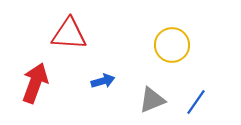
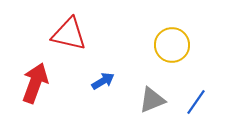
red triangle: rotated 9 degrees clockwise
blue arrow: rotated 15 degrees counterclockwise
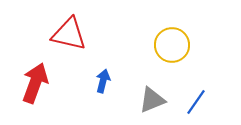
blue arrow: rotated 45 degrees counterclockwise
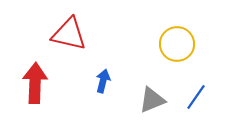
yellow circle: moved 5 px right, 1 px up
red arrow: rotated 18 degrees counterclockwise
blue line: moved 5 px up
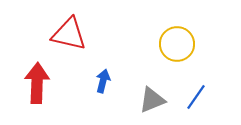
red arrow: moved 2 px right
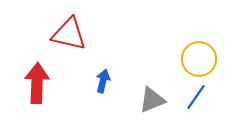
yellow circle: moved 22 px right, 15 px down
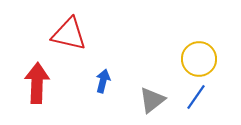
gray triangle: rotated 16 degrees counterclockwise
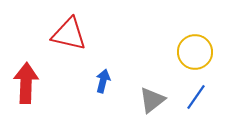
yellow circle: moved 4 px left, 7 px up
red arrow: moved 11 px left
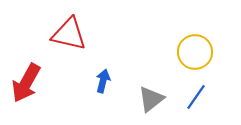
red arrow: rotated 153 degrees counterclockwise
gray triangle: moved 1 px left, 1 px up
